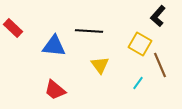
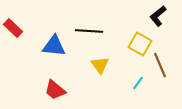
black L-shape: rotated 10 degrees clockwise
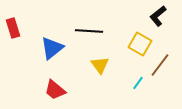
red rectangle: rotated 30 degrees clockwise
blue triangle: moved 2 px left, 2 px down; rotated 45 degrees counterclockwise
brown line: rotated 60 degrees clockwise
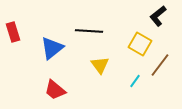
red rectangle: moved 4 px down
cyan line: moved 3 px left, 2 px up
